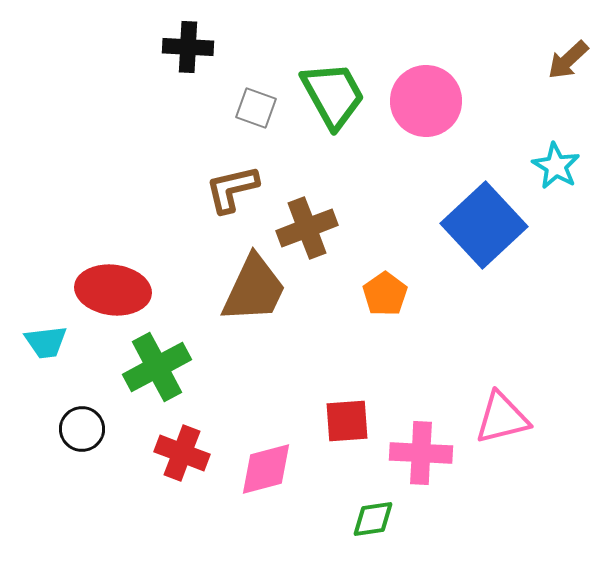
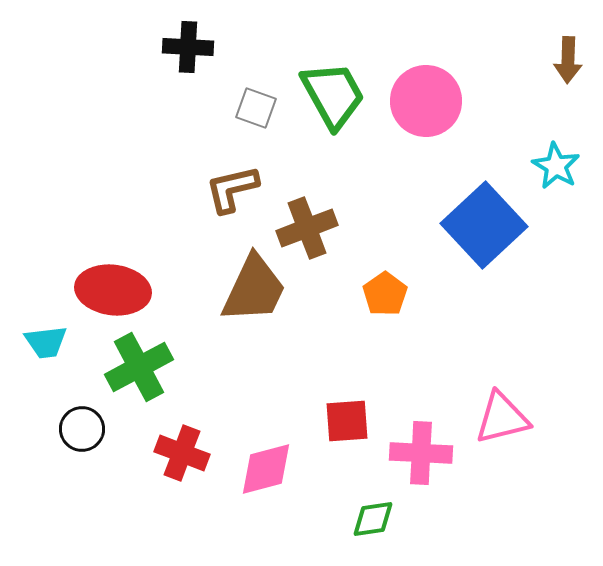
brown arrow: rotated 45 degrees counterclockwise
green cross: moved 18 px left
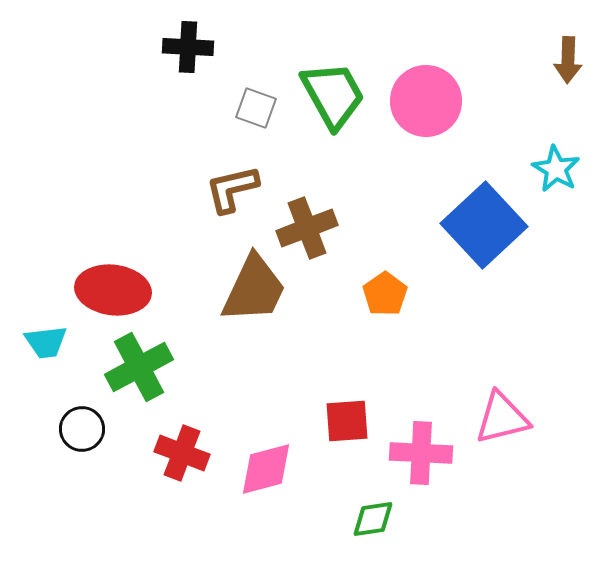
cyan star: moved 3 px down
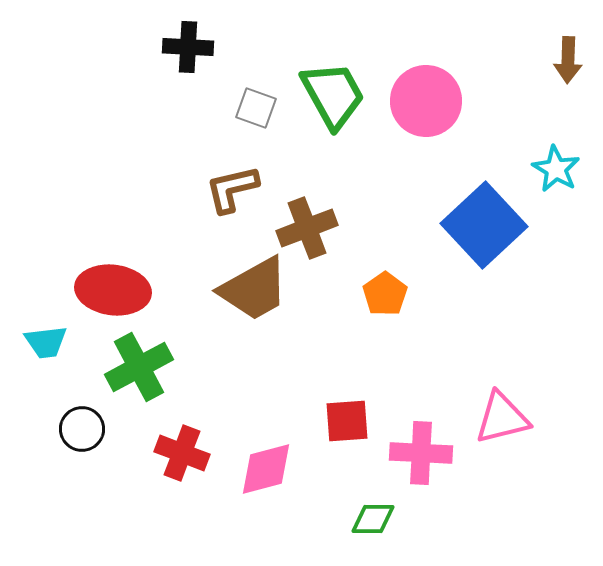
brown trapezoid: rotated 36 degrees clockwise
green diamond: rotated 9 degrees clockwise
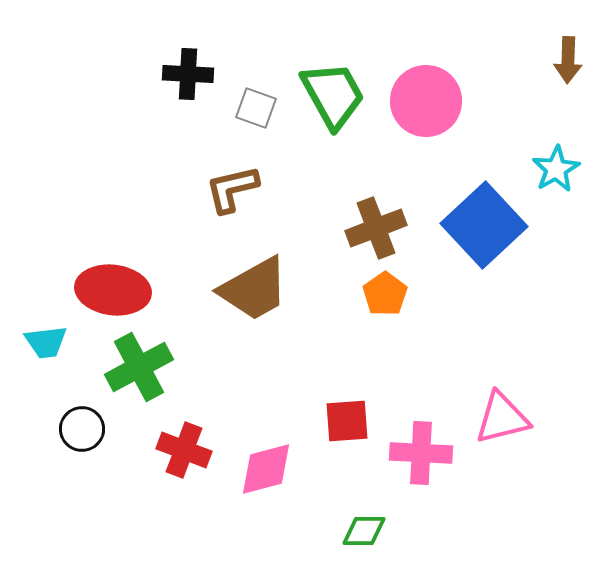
black cross: moved 27 px down
cyan star: rotated 12 degrees clockwise
brown cross: moved 69 px right
red cross: moved 2 px right, 3 px up
green diamond: moved 9 px left, 12 px down
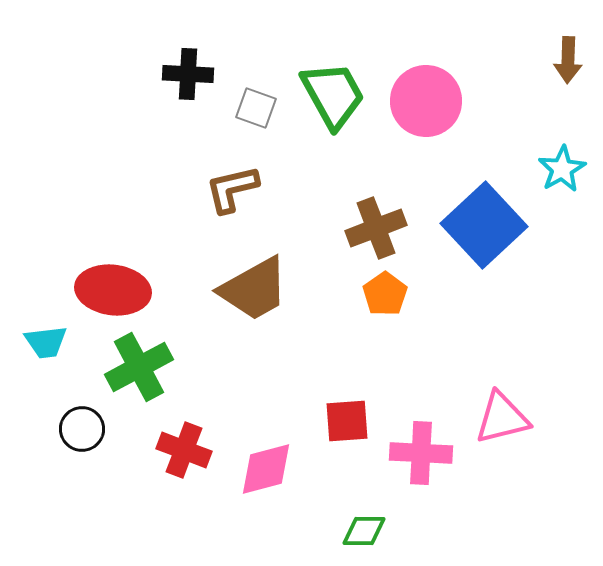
cyan star: moved 6 px right
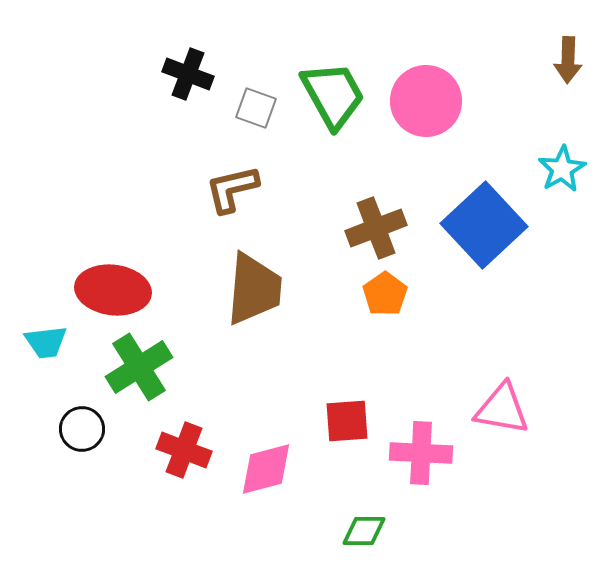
black cross: rotated 18 degrees clockwise
brown trapezoid: rotated 56 degrees counterclockwise
green cross: rotated 4 degrees counterclockwise
pink triangle: moved 9 px up; rotated 24 degrees clockwise
